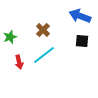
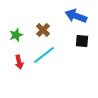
blue arrow: moved 4 px left
green star: moved 6 px right, 2 px up
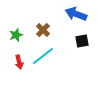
blue arrow: moved 2 px up
black square: rotated 16 degrees counterclockwise
cyan line: moved 1 px left, 1 px down
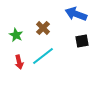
brown cross: moved 2 px up
green star: rotated 24 degrees counterclockwise
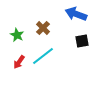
green star: moved 1 px right
red arrow: rotated 48 degrees clockwise
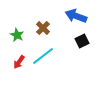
blue arrow: moved 2 px down
black square: rotated 16 degrees counterclockwise
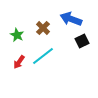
blue arrow: moved 5 px left, 3 px down
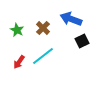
green star: moved 5 px up
